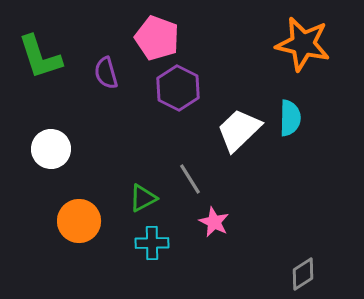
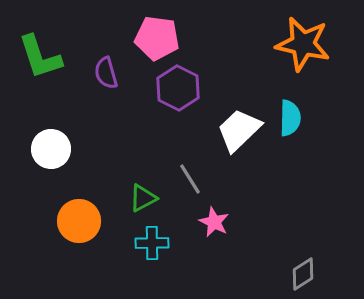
pink pentagon: rotated 12 degrees counterclockwise
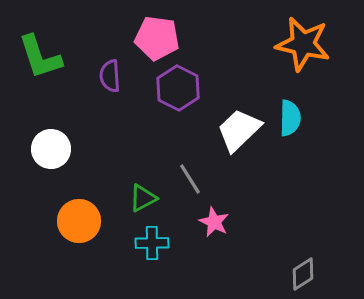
purple semicircle: moved 4 px right, 3 px down; rotated 12 degrees clockwise
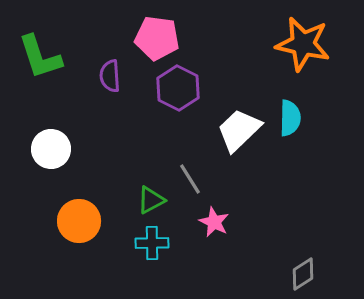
green triangle: moved 8 px right, 2 px down
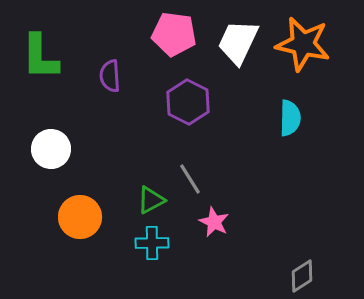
pink pentagon: moved 17 px right, 4 px up
green L-shape: rotated 18 degrees clockwise
purple hexagon: moved 10 px right, 14 px down
white trapezoid: moved 1 px left, 88 px up; rotated 21 degrees counterclockwise
orange circle: moved 1 px right, 4 px up
gray diamond: moved 1 px left, 2 px down
